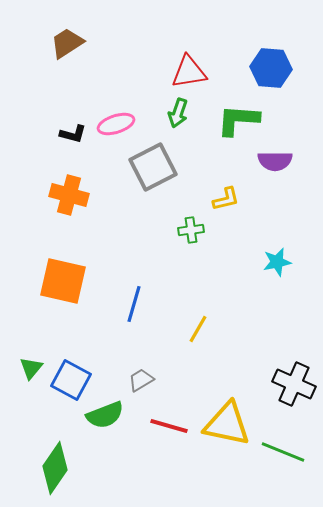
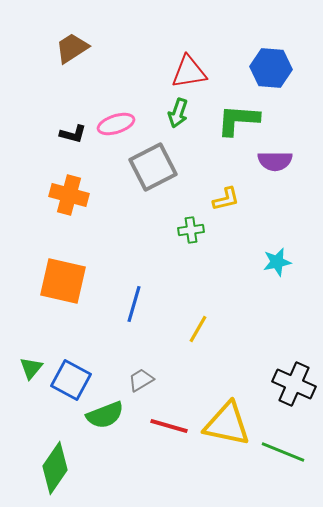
brown trapezoid: moved 5 px right, 5 px down
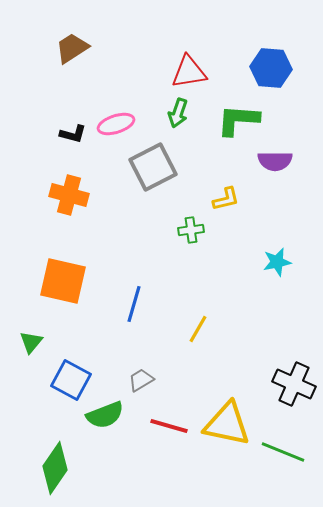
green triangle: moved 26 px up
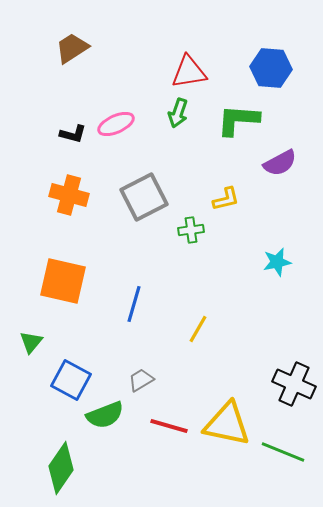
pink ellipse: rotated 6 degrees counterclockwise
purple semicircle: moved 5 px right, 2 px down; rotated 28 degrees counterclockwise
gray square: moved 9 px left, 30 px down
green diamond: moved 6 px right
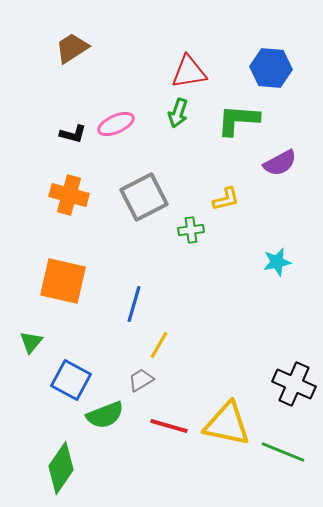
yellow line: moved 39 px left, 16 px down
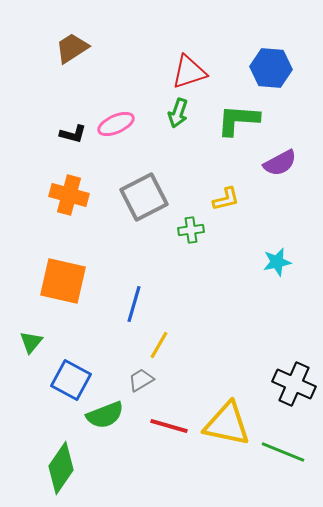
red triangle: rotated 9 degrees counterclockwise
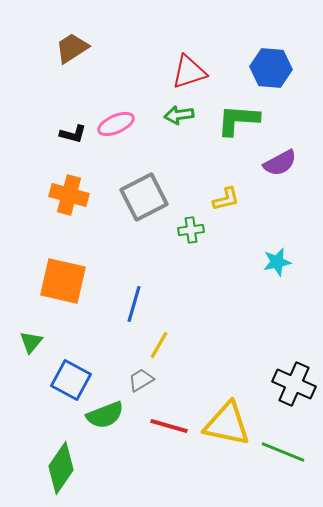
green arrow: moved 1 px right, 2 px down; rotated 64 degrees clockwise
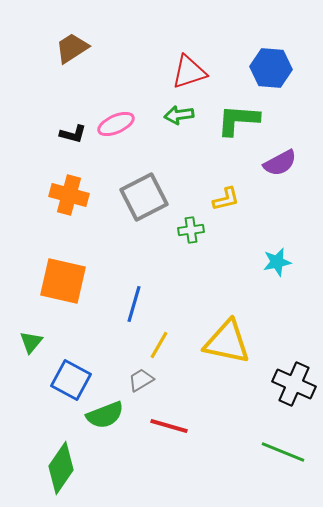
yellow triangle: moved 82 px up
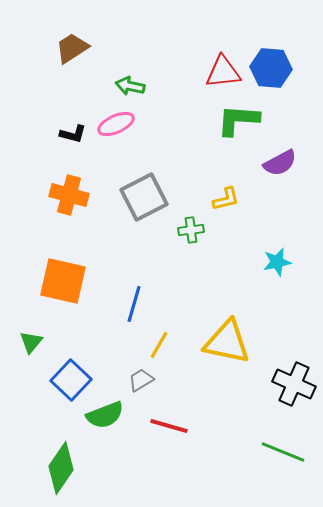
red triangle: moved 34 px right; rotated 12 degrees clockwise
green arrow: moved 49 px left, 29 px up; rotated 20 degrees clockwise
blue square: rotated 15 degrees clockwise
